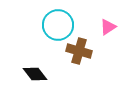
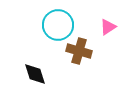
black diamond: rotated 20 degrees clockwise
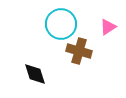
cyan circle: moved 3 px right, 1 px up
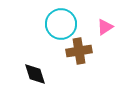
pink triangle: moved 3 px left
brown cross: rotated 25 degrees counterclockwise
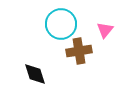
pink triangle: moved 3 px down; rotated 18 degrees counterclockwise
